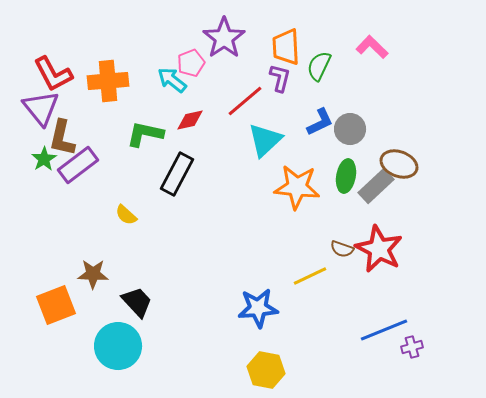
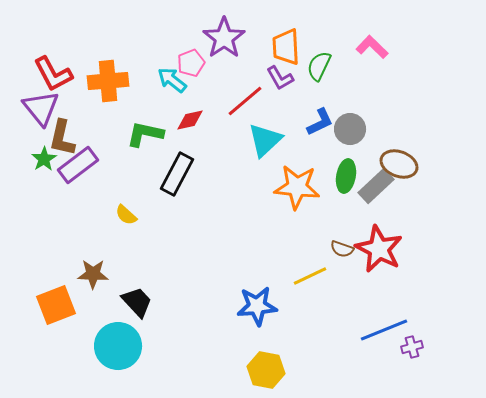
purple L-shape: rotated 136 degrees clockwise
blue star: moved 1 px left, 2 px up
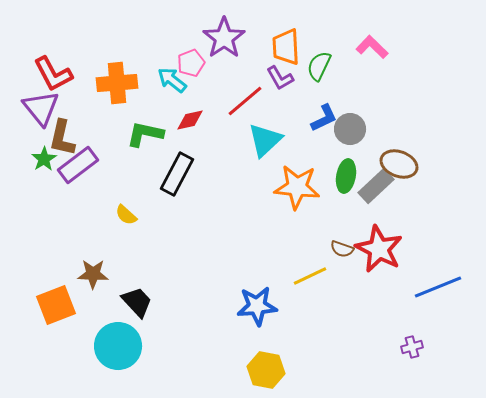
orange cross: moved 9 px right, 2 px down
blue L-shape: moved 4 px right, 4 px up
blue line: moved 54 px right, 43 px up
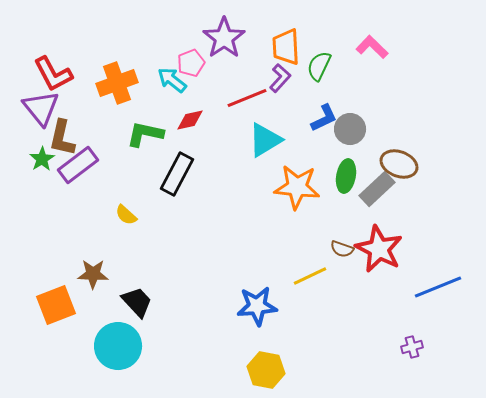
purple L-shape: rotated 108 degrees counterclockwise
orange cross: rotated 15 degrees counterclockwise
red line: moved 2 px right, 3 px up; rotated 18 degrees clockwise
cyan triangle: rotated 12 degrees clockwise
green star: moved 2 px left
gray rectangle: moved 1 px right, 3 px down
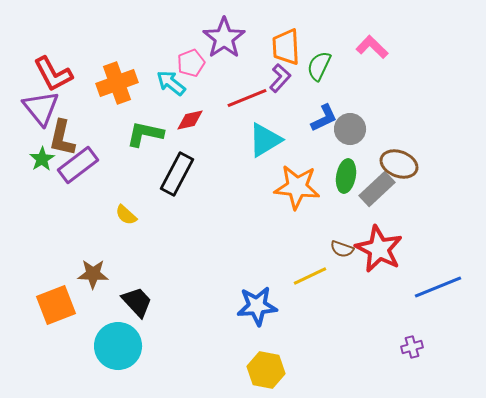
cyan arrow: moved 1 px left, 3 px down
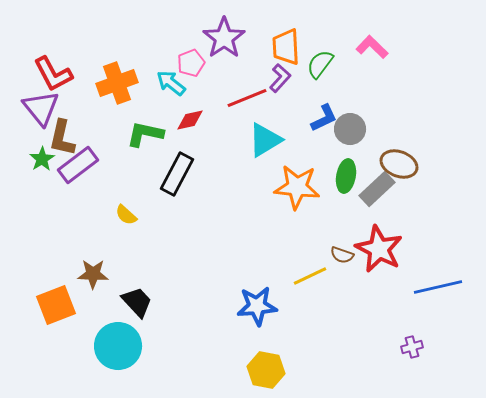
green semicircle: moved 1 px right, 2 px up; rotated 12 degrees clockwise
brown semicircle: moved 6 px down
blue line: rotated 9 degrees clockwise
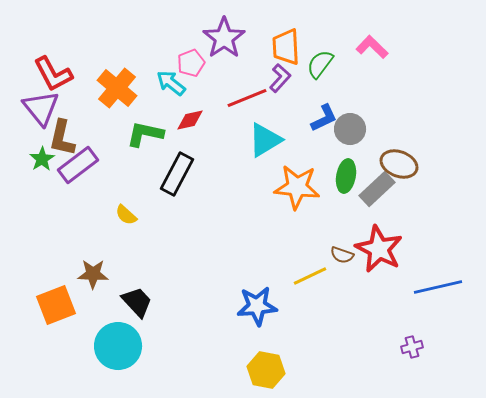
orange cross: moved 5 px down; rotated 30 degrees counterclockwise
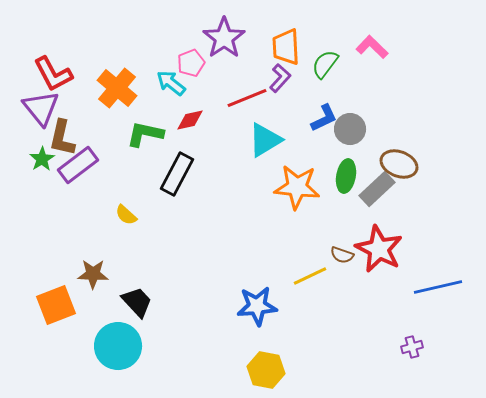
green semicircle: moved 5 px right
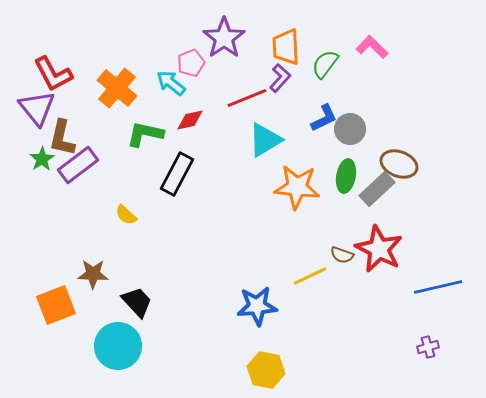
purple triangle: moved 4 px left
purple cross: moved 16 px right
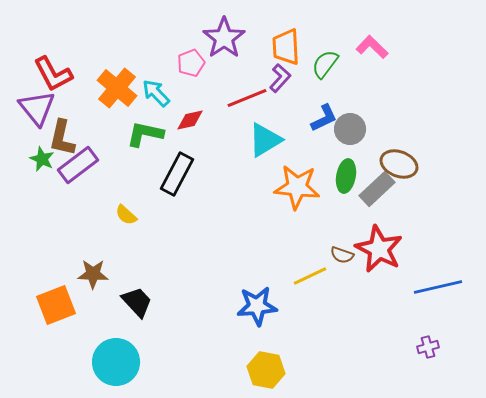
cyan arrow: moved 15 px left, 10 px down; rotated 8 degrees clockwise
green star: rotated 15 degrees counterclockwise
cyan circle: moved 2 px left, 16 px down
